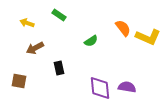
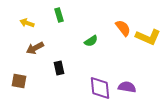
green rectangle: rotated 40 degrees clockwise
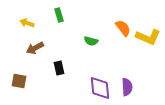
green semicircle: rotated 48 degrees clockwise
purple semicircle: rotated 78 degrees clockwise
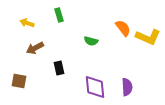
purple diamond: moved 5 px left, 1 px up
